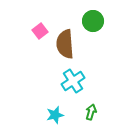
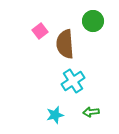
green arrow: rotated 112 degrees counterclockwise
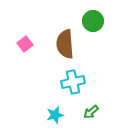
pink square: moved 15 px left, 13 px down
cyan cross: moved 1 px down; rotated 20 degrees clockwise
green arrow: rotated 35 degrees counterclockwise
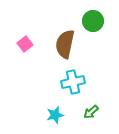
brown semicircle: rotated 16 degrees clockwise
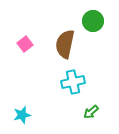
cyan star: moved 33 px left
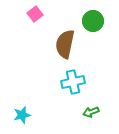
pink square: moved 10 px right, 30 px up
green arrow: rotated 21 degrees clockwise
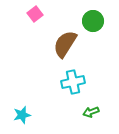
brown semicircle: rotated 20 degrees clockwise
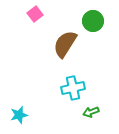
cyan cross: moved 6 px down
cyan star: moved 3 px left
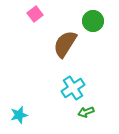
cyan cross: rotated 20 degrees counterclockwise
green arrow: moved 5 px left
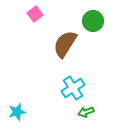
cyan star: moved 2 px left, 3 px up
